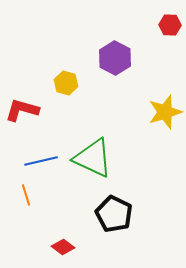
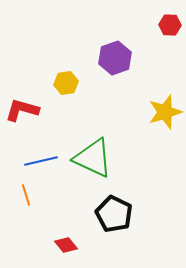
purple hexagon: rotated 12 degrees clockwise
yellow hexagon: rotated 25 degrees counterclockwise
red diamond: moved 3 px right, 2 px up; rotated 15 degrees clockwise
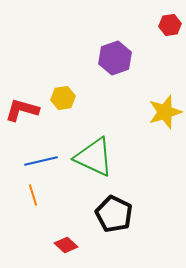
red hexagon: rotated 10 degrees counterclockwise
yellow hexagon: moved 3 px left, 15 px down
green triangle: moved 1 px right, 1 px up
orange line: moved 7 px right
red diamond: rotated 10 degrees counterclockwise
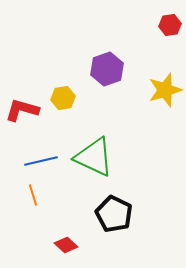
purple hexagon: moved 8 px left, 11 px down
yellow star: moved 22 px up
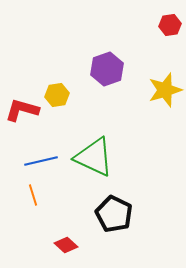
yellow hexagon: moved 6 px left, 3 px up
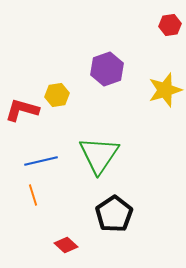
green triangle: moved 5 px right, 2 px up; rotated 39 degrees clockwise
black pentagon: rotated 12 degrees clockwise
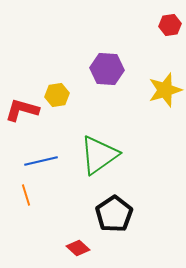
purple hexagon: rotated 24 degrees clockwise
green triangle: rotated 21 degrees clockwise
orange line: moved 7 px left
red diamond: moved 12 px right, 3 px down
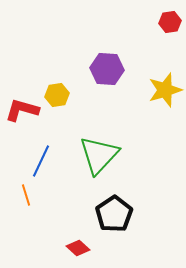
red hexagon: moved 3 px up
green triangle: rotated 12 degrees counterclockwise
blue line: rotated 52 degrees counterclockwise
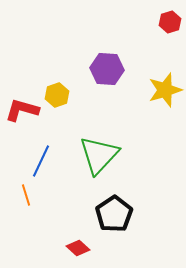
red hexagon: rotated 10 degrees counterclockwise
yellow hexagon: rotated 10 degrees counterclockwise
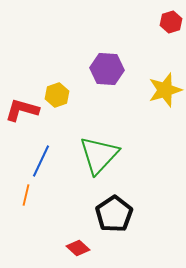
red hexagon: moved 1 px right
orange line: rotated 30 degrees clockwise
